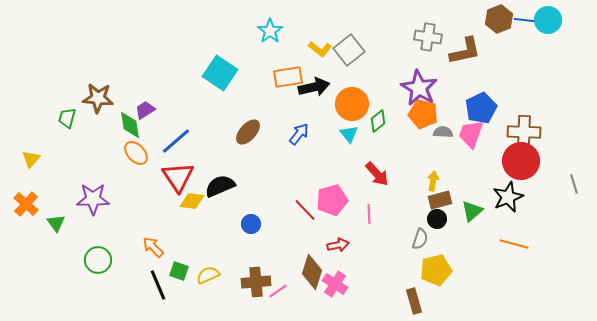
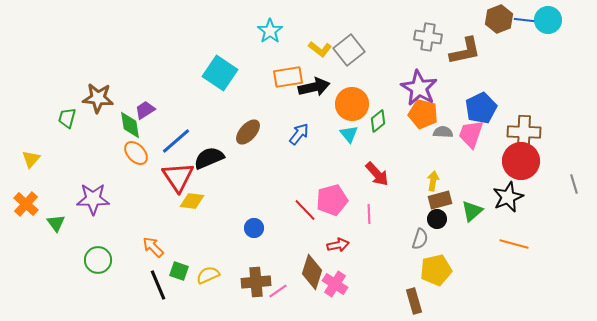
black semicircle at (220, 186): moved 11 px left, 28 px up
blue circle at (251, 224): moved 3 px right, 4 px down
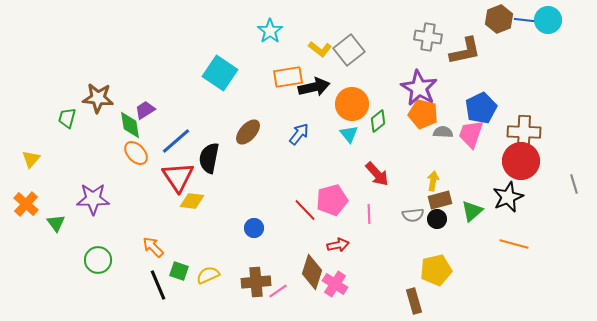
black semicircle at (209, 158): rotated 56 degrees counterclockwise
gray semicircle at (420, 239): moved 7 px left, 24 px up; rotated 65 degrees clockwise
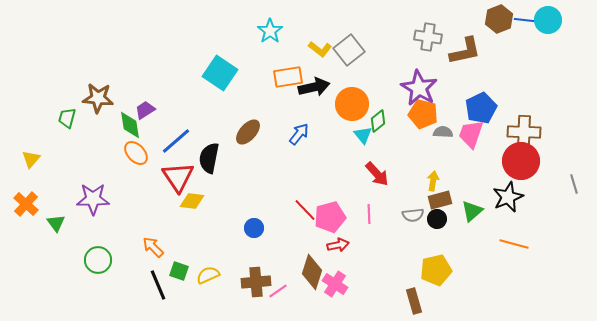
cyan triangle at (349, 134): moved 14 px right, 1 px down
pink pentagon at (332, 200): moved 2 px left, 17 px down
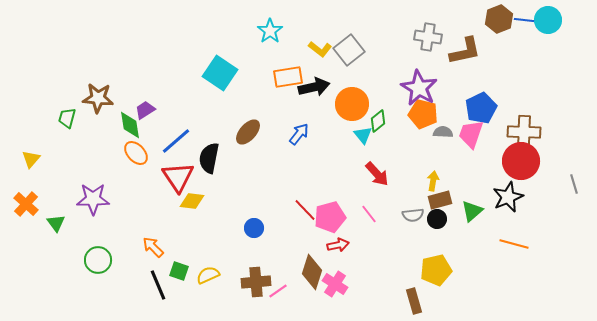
pink line at (369, 214): rotated 36 degrees counterclockwise
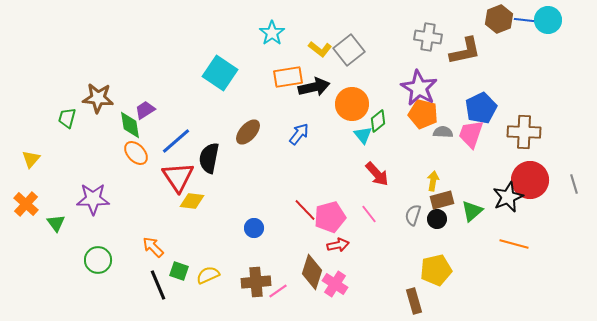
cyan star at (270, 31): moved 2 px right, 2 px down
red circle at (521, 161): moved 9 px right, 19 px down
brown rectangle at (440, 200): moved 2 px right
gray semicircle at (413, 215): rotated 115 degrees clockwise
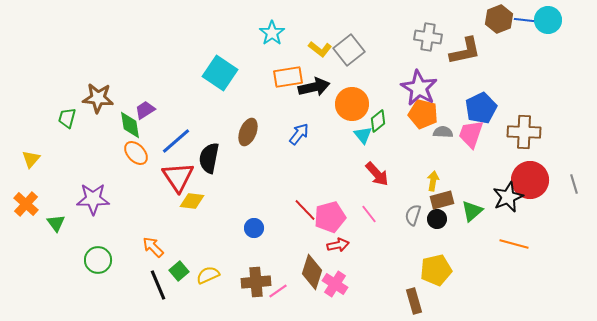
brown ellipse at (248, 132): rotated 20 degrees counterclockwise
green square at (179, 271): rotated 30 degrees clockwise
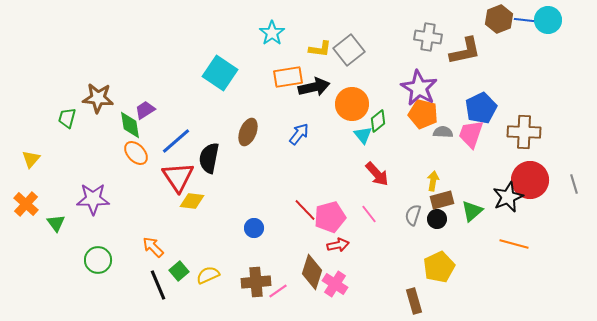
yellow L-shape at (320, 49): rotated 30 degrees counterclockwise
yellow pentagon at (436, 270): moved 3 px right, 3 px up; rotated 12 degrees counterclockwise
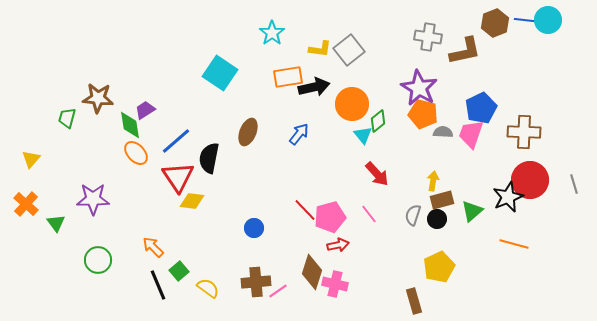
brown hexagon at (499, 19): moved 4 px left, 4 px down
yellow semicircle at (208, 275): moved 13 px down; rotated 60 degrees clockwise
pink cross at (335, 284): rotated 20 degrees counterclockwise
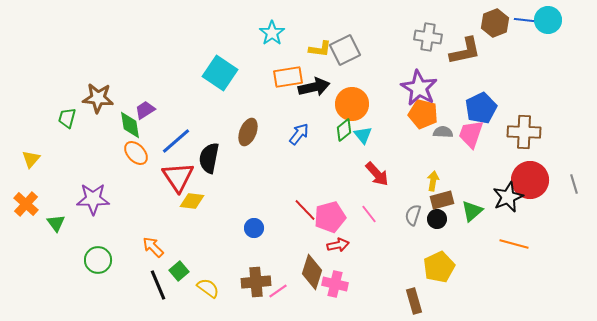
gray square at (349, 50): moved 4 px left; rotated 12 degrees clockwise
green diamond at (378, 121): moved 34 px left, 9 px down
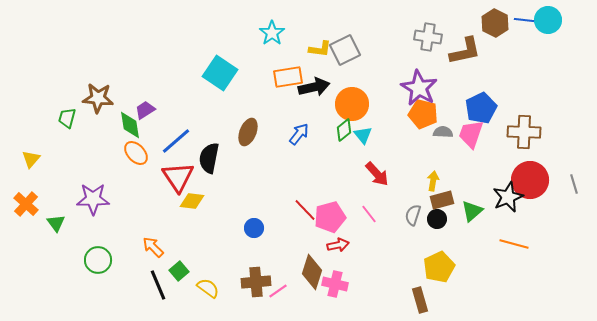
brown hexagon at (495, 23): rotated 12 degrees counterclockwise
brown rectangle at (414, 301): moved 6 px right, 1 px up
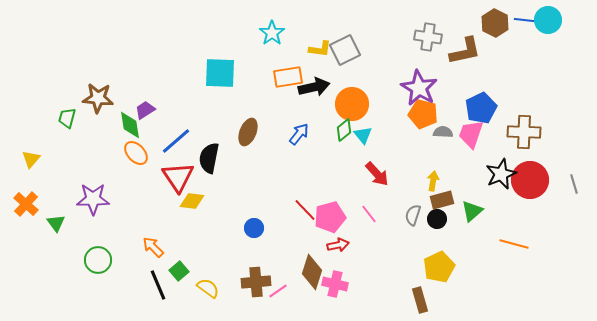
cyan square at (220, 73): rotated 32 degrees counterclockwise
black star at (508, 197): moved 7 px left, 23 px up
